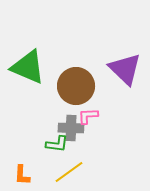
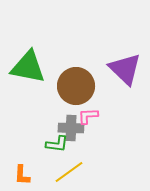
green triangle: rotated 12 degrees counterclockwise
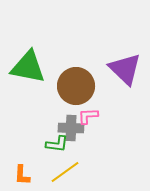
yellow line: moved 4 px left
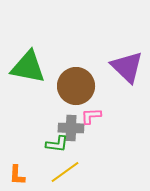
purple triangle: moved 2 px right, 2 px up
pink L-shape: moved 3 px right
orange L-shape: moved 5 px left
